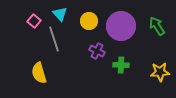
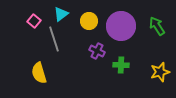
cyan triangle: moved 1 px right; rotated 35 degrees clockwise
yellow star: rotated 12 degrees counterclockwise
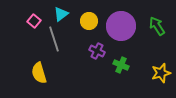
green cross: rotated 21 degrees clockwise
yellow star: moved 1 px right, 1 px down
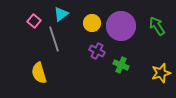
yellow circle: moved 3 px right, 2 px down
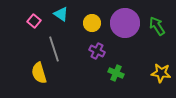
cyan triangle: rotated 49 degrees counterclockwise
purple circle: moved 4 px right, 3 px up
gray line: moved 10 px down
green cross: moved 5 px left, 8 px down
yellow star: rotated 24 degrees clockwise
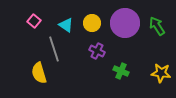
cyan triangle: moved 5 px right, 11 px down
green cross: moved 5 px right, 2 px up
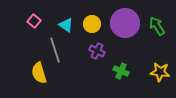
yellow circle: moved 1 px down
gray line: moved 1 px right, 1 px down
yellow star: moved 1 px left, 1 px up
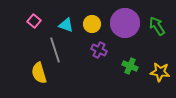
cyan triangle: rotated 14 degrees counterclockwise
purple cross: moved 2 px right, 1 px up
green cross: moved 9 px right, 5 px up
